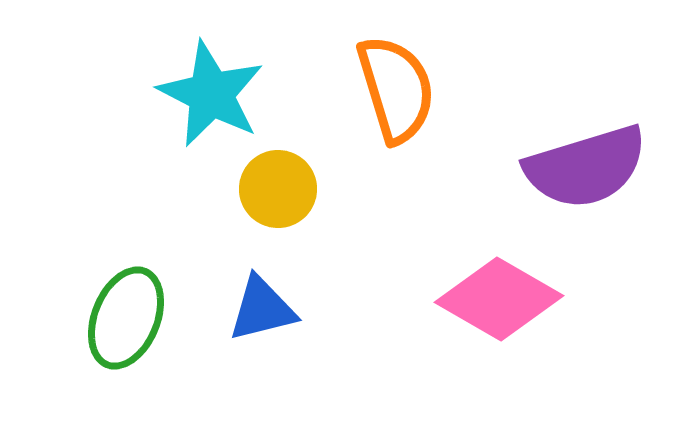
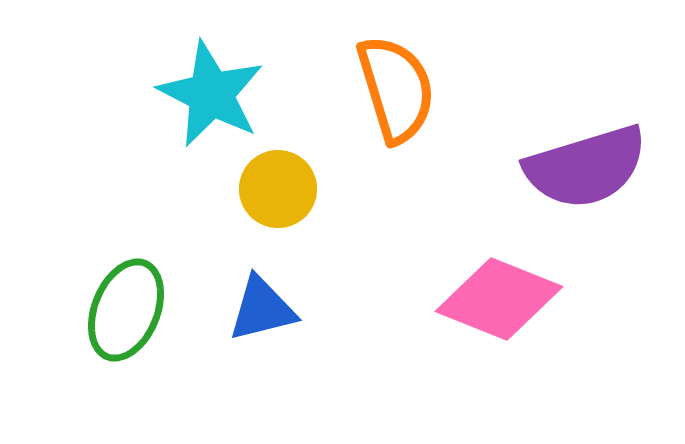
pink diamond: rotated 8 degrees counterclockwise
green ellipse: moved 8 px up
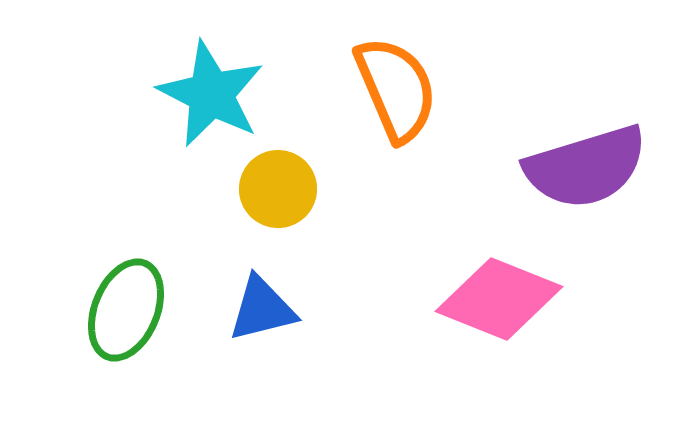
orange semicircle: rotated 6 degrees counterclockwise
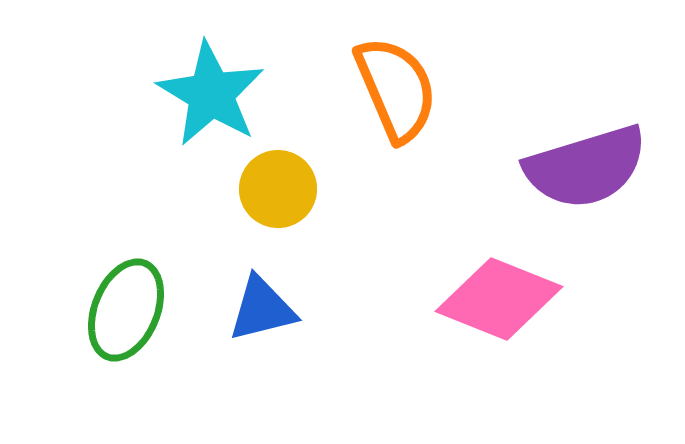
cyan star: rotated 4 degrees clockwise
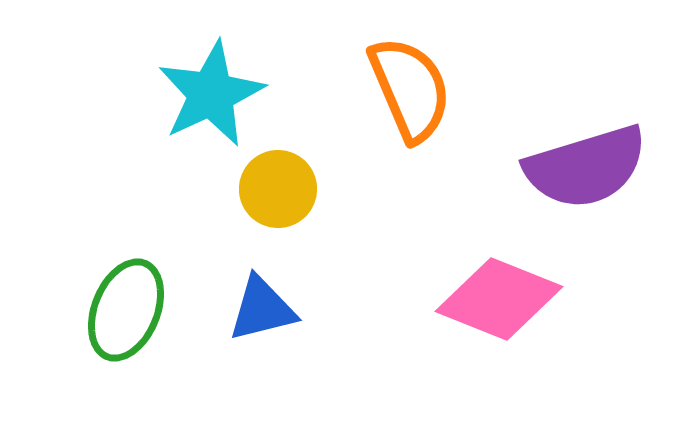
orange semicircle: moved 14 px right
cyan star: rotated 16 degrees clockwise
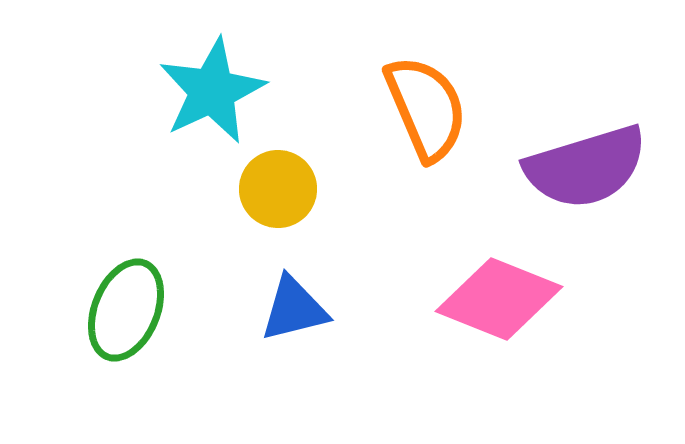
orange semicircle: moved 16 px right, 19 px down
cyan star: moved 1 px right, 3 px up
blue triangle: moved 32 px right
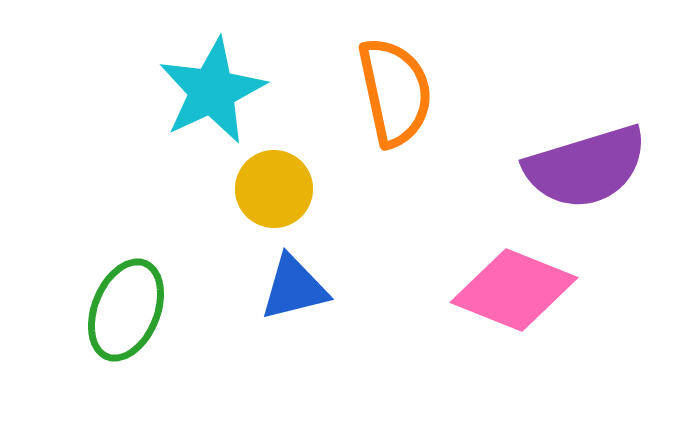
orange semicircle: moved 31 px left, 16 px up; rotated 11 degrees clockwise
yellow circle: moved 4 px left
pink diamond: moved 15 px right, 9 px up
blue triangle: moved 21 px up
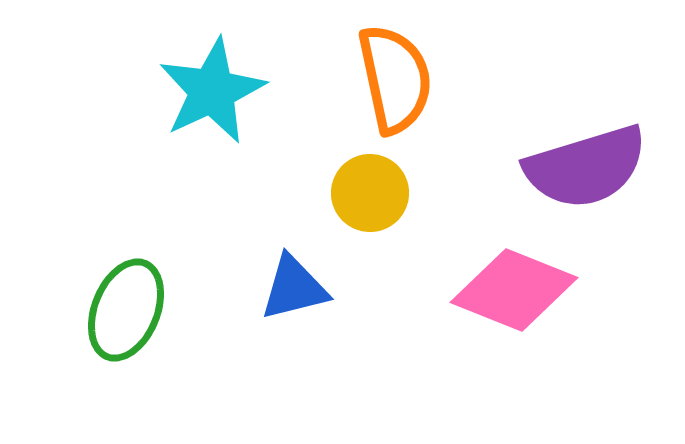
orange semicircle: moved 13 px up
yellow circle: moved 96 px right, 4 px down
